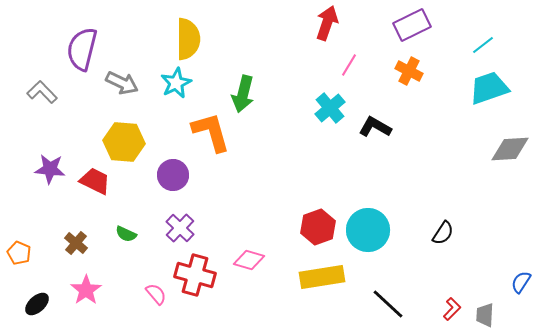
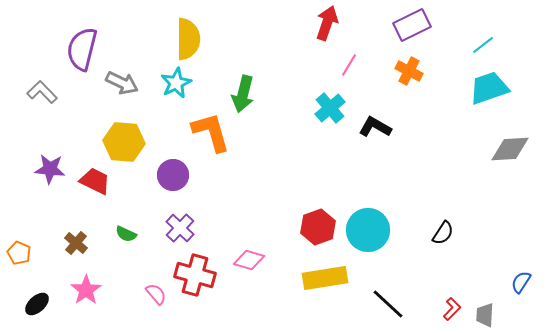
yellow rectangle: moved 3 px right, 1 px down
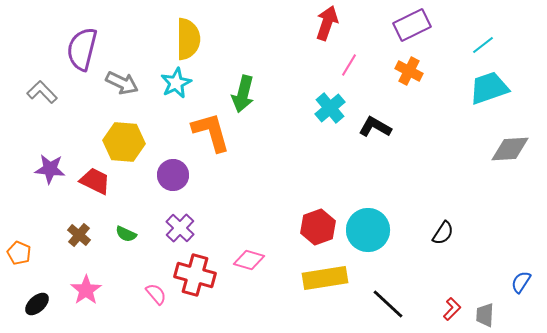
brown cross: moved 3 px right, 8 px up
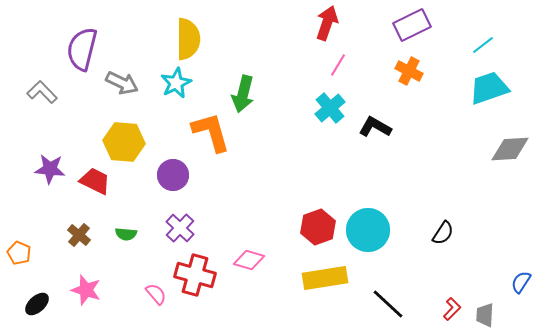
pink line: moved 11 px left
green semicircle: rotated 20 degrees counterclockwise
pink star: rotated 20 degrees counterclockwise
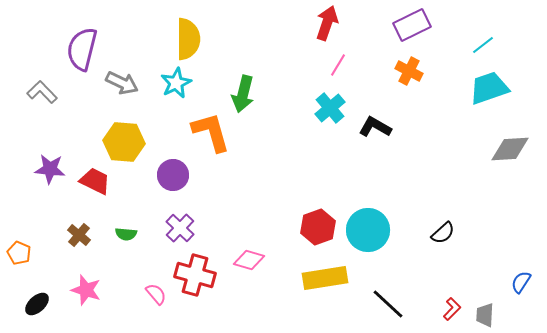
black semicircle: rotated 15 degrees clockwise
